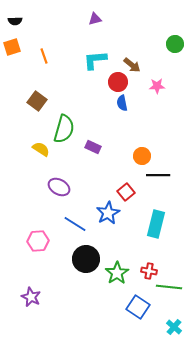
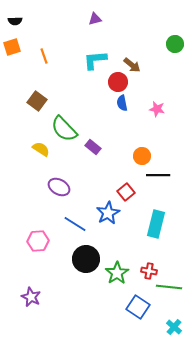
pink star: moved 23 px down; rotated 14 degrees clockwise
green semicircle: rotated 120 degrees clockwise
purple rectangle: rotated 14 degrees clockwise
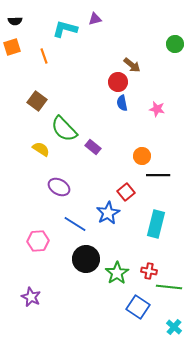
cyan L-shape: moved 30 px left, 31 px up; rotated 20 degrees clockwise
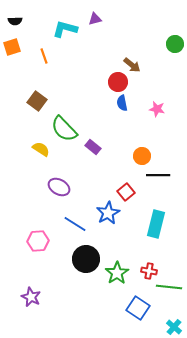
blue square: moved 1 px down
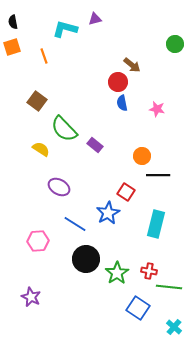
black semicircle: moved 2 px left, 1 px down; rotated 80 degrees clockwise
purple rectangle: moved 2 px right, 2 px up
red square: rotated 18 degrees counterclockwise
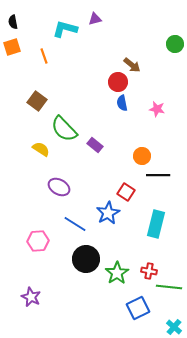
blue square: rotated 30 degrees clockwise
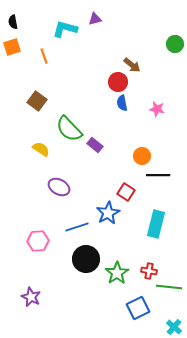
green semicircle: moved 5 px right
blue line: moved 2 px right, 3 px down; rotated 50 degrees counterclockwise
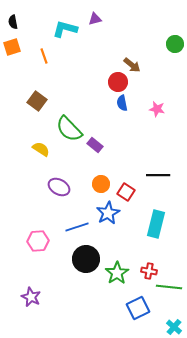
orange circle: moved 41 px left, 28 px down
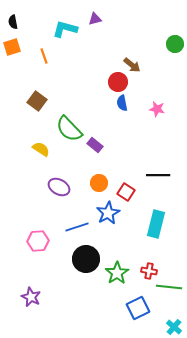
orange circle: moved 2 px left, 1 px up
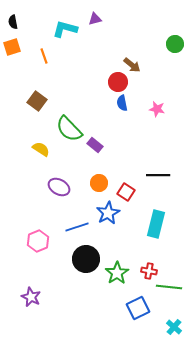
pink hexagon: rotated 20 degrees counterclockwise
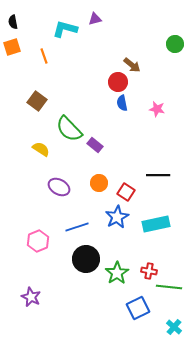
blue star: moved 9 px right, 4 px down
cyan rectangle: rotated 64 degrees clockwise
